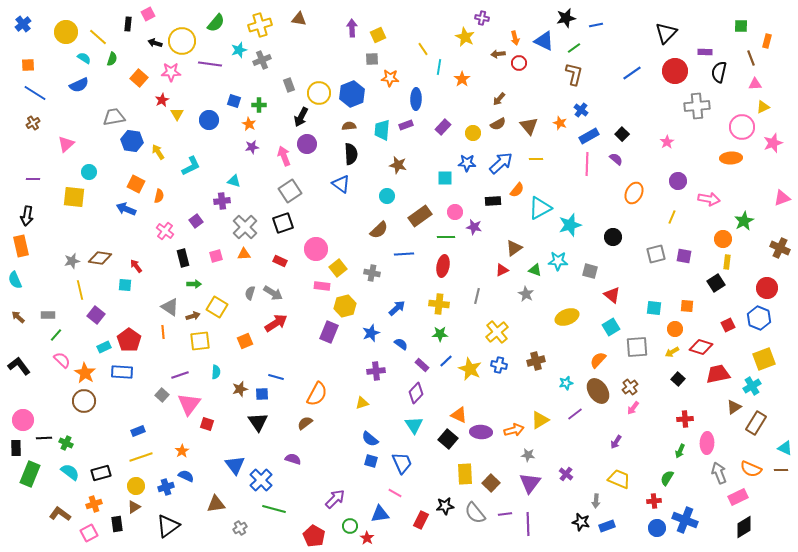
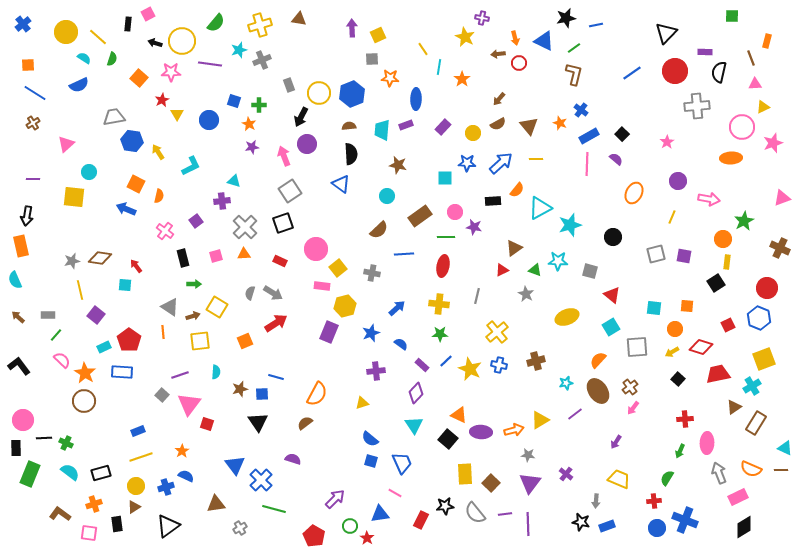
green square at (741, 26): moved 9 px left, 10 px up
pink square at (89, 533): rotated 36 degrees clockwise
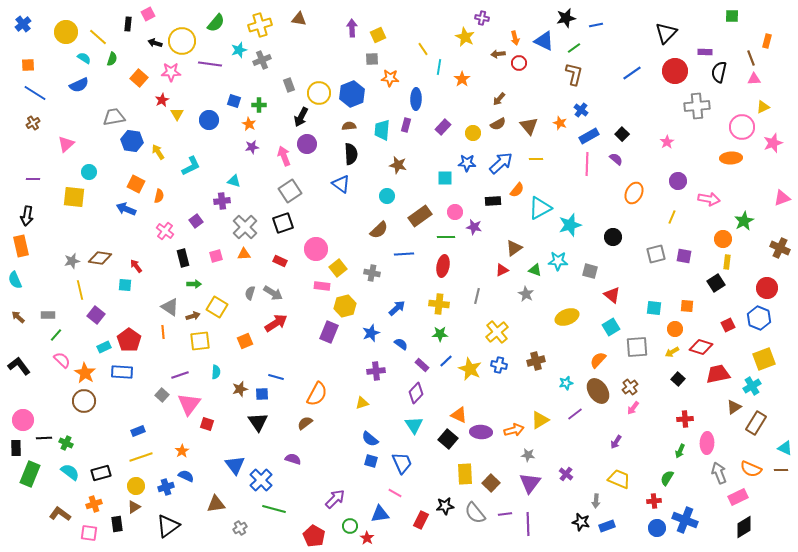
pink triangle at (755, 84): moved 1 px left, 5 px up
purple rectangle at (406, 125): rotated 56 degrees counterclockwise
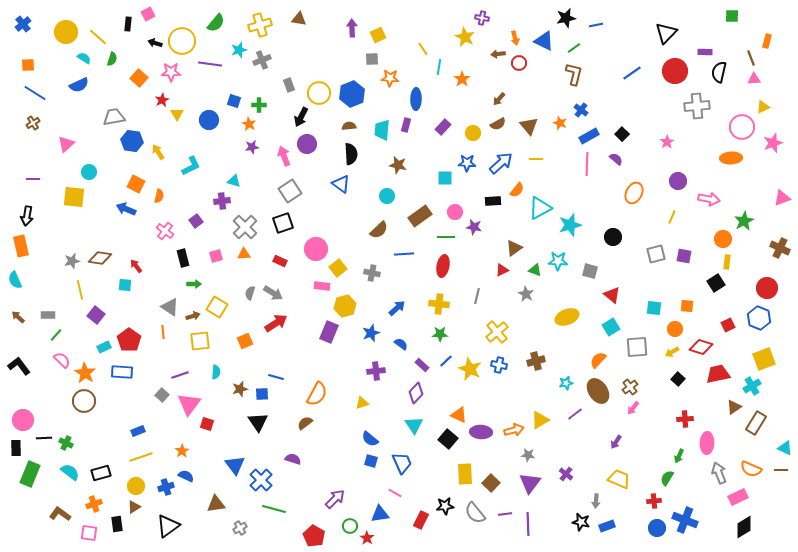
green arrow at (680, 451): moved 1 px left, 5 px down
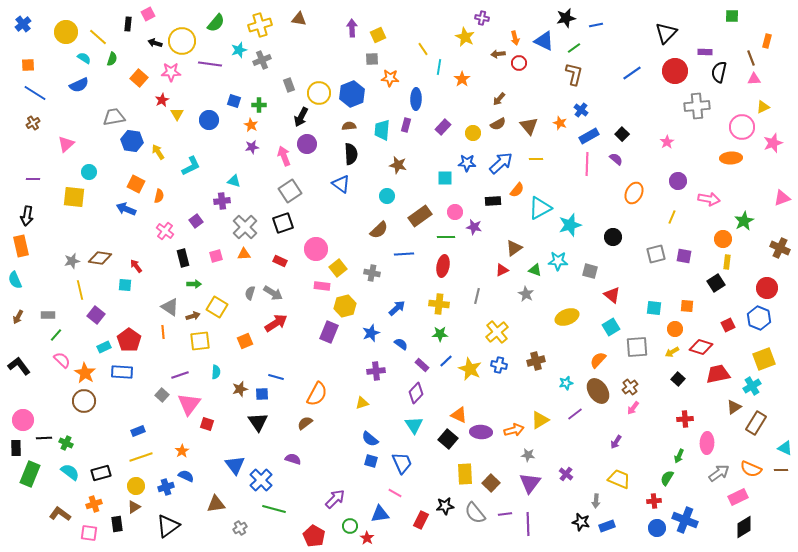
orange star at (249, 124): moved 2 px right, 1 px down
brown arrow at (18, 317): rotated 104 degrees counterclockwise
gray arrow at (719, 473): rotated 75 degrees clockwise
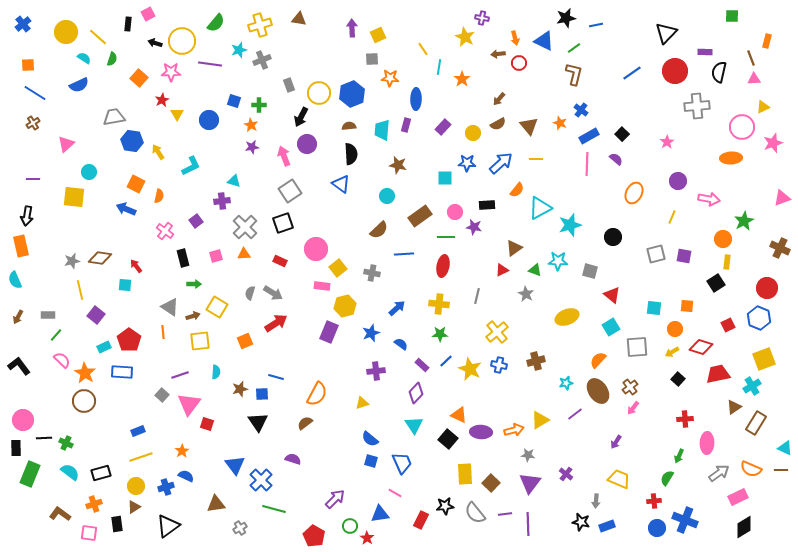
black rectangle at (493, 201): moved 6 px left, 4 px down
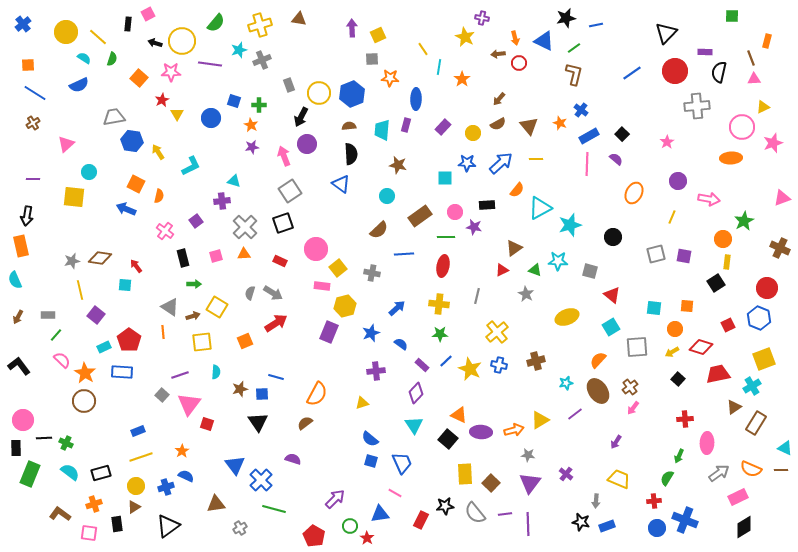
blue circle at (209, 120): moved 2 px right, 2 px up
yellow square at (200, 341): moved 2 px right, 1 px down
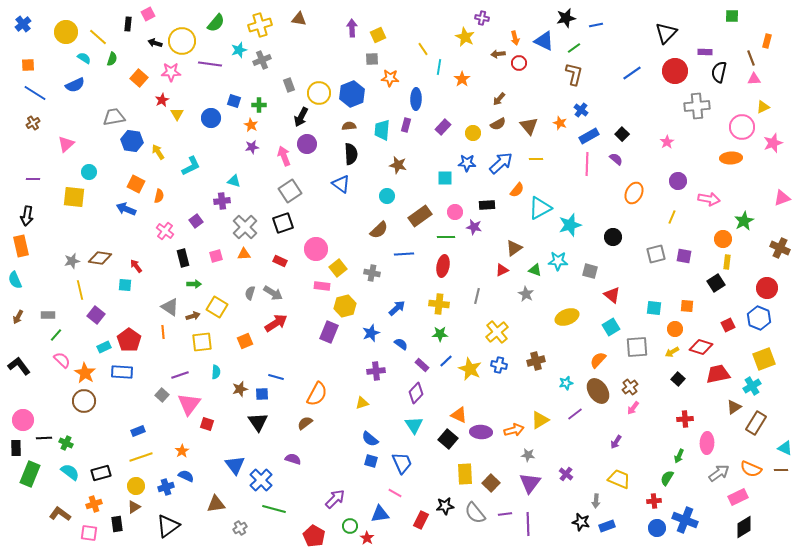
blue semicircle at (79, 85): moved 4 px left
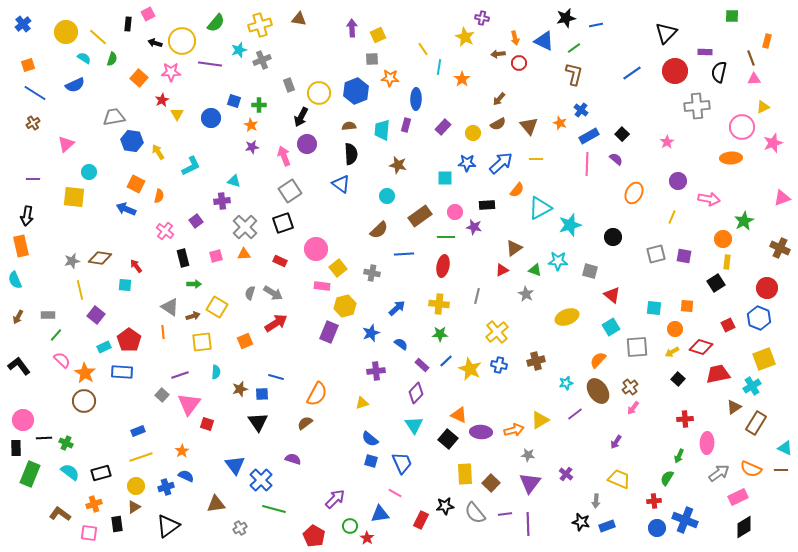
orange square at (28, 65): rotated 16 degrees counterclockwise
blue hexagon at (352, 94): moved 4 px right, 3 px up
